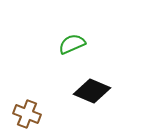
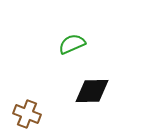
black diamond: rotated 24 degrees counterclockwise
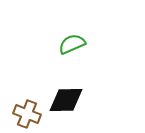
black diamond: moved 26 px left, 9 px down
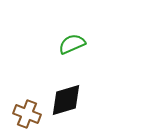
black diamond: rotated 15 degrees counterclockwise
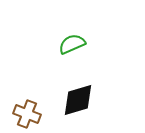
black diamond: moved 12 px right
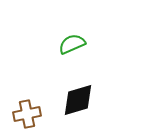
brown cross: rotated 32 degrees counterclockwise
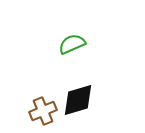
brown cross: moved 16 px right, 3 px up; rotated 12 degrees counterclockwise
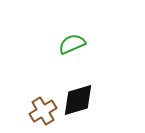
brown cross: rotated 8 degrees counterclockwise
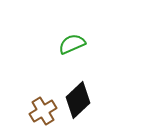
black diamond: rotated 27 degrees counterclockwise
